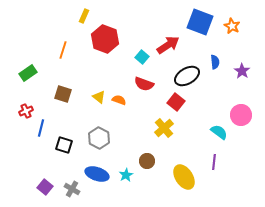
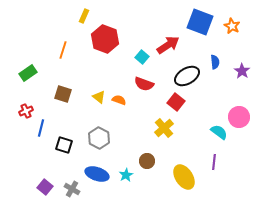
pink circle: moved 2 px left, 2 px down
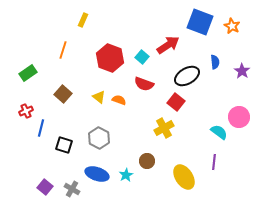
yellow rectangle: moved 1 px left, 4 px down
red hexagon: moved 5 px right, 19 px down
brown square: rotated 24 degrees clockwise
yellow cross: rotated 12 degrees clockwise
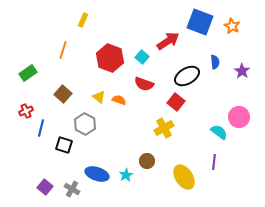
red arrow: moved 4 px up
gray hexagon: moved 14 px left, 14 px up
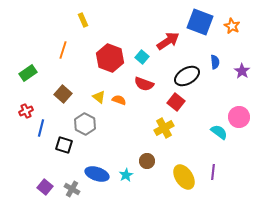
yellow rectangle: rotated 48 degrees counterclockwise
purple line: moved 1 px left, 10 px down
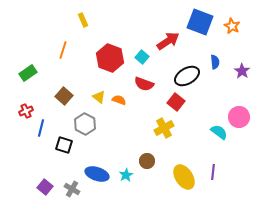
brown square: moved 1 px right, 2 px down
